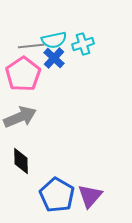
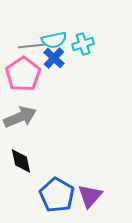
black diamond: rotated 12 degrees counterclockwise
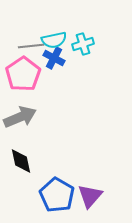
blue cross: rotated 15 degrees counterclockwise
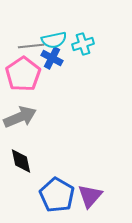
blue cross: moved 2 px left
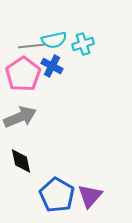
blue cross: moved 8 px down
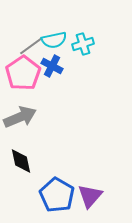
gray line: rotated 30 degrees counterclockwise
pink pentagon: moved 1 px up
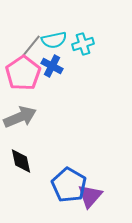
gray line: rotated 15 degrees counterclockwise
blue pentagon: moved 12 px right, 10 px up
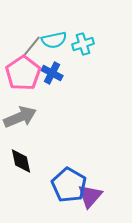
gray line: moved 1 px down
blue cross: moved 7 px down
